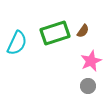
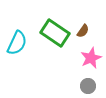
green rectangle: rotated 52 degrees clockwise
pink star: moved 3 px up
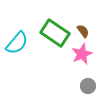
brown semicircle: rotated 72 degrees counterclockwise
cyan semicircle: rotated 15 degrees clockwise
pink star: moved 9 px left, 4 px up
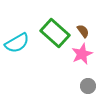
green rectangle: rotated 8 degrees clockwise
cyan semicircle: rotated 20 degrees clockwise
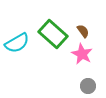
green rectangle: moved 2 px left, 1 px down
pink star: rotated 20 degrees counterclockwise
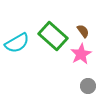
green rectangle: moved 2 px down
pink star: moved 1 px left; rotated 15 degrees clockwise
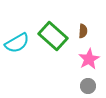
brown semicircle: rotated 40 degrees clockwise
pink star: moved 8 px right, 5 px down
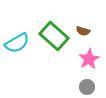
brown semicircle: rotated 104 degrees clockwise
green rectangle: moved 1 px right
gray circle: moved 1 px left, 1 px down
